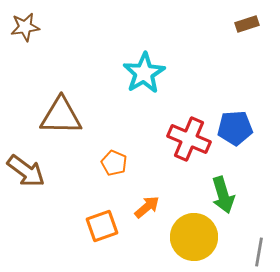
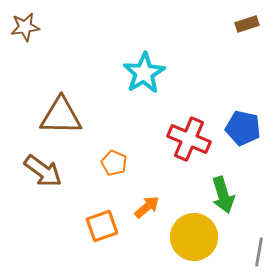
blue pentagon: moved 8 px right; rotated 16 degrees clockwise
brown arrow: moved 17 px right
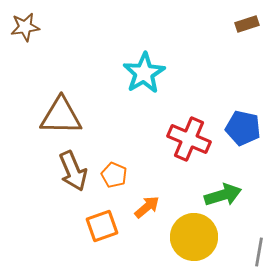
orange pentagon: moved 12 px down
brown arrow: moved 30 px right; rotated 30 degrees clockwise
green arrow: rotated 90 degrees counterclockwise
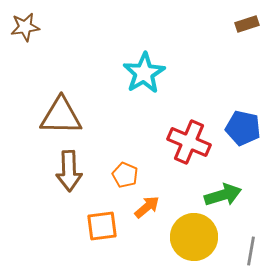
red cross: moved 3 px down
brown arrow: moved 4 px left; rotated 21 degrees clockwise
orange pentagon: moved 11 px right
orange square: rotated 12 degrees clockwise
gray line: moved 8 px left, 1 px up
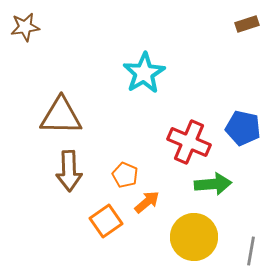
green arrow: moved 10 px left, 11 px up; rotated 12 degrees clockwise
orange arrow: moved 5 px up
orange square: moved 4 px right, 5 px up; rotated 28 degrees counterclockwise
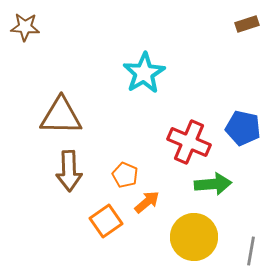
brown star: rotated 12 degrees clockwise
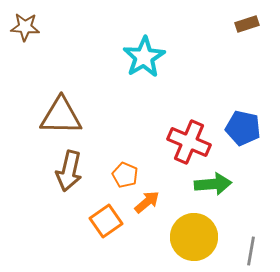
cyan star: moved 16 px up
brown arrow: rotated 15 degrees clockwise
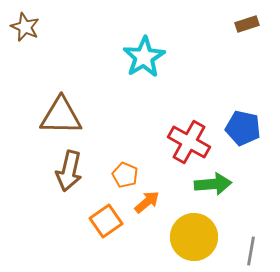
brown star: rotated 20 degrees clockwise
red cross: rotated 6 degrees clockwise
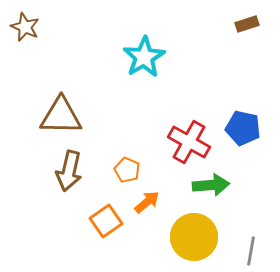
orange pentagon: moved 2 px right, 5 px up
green arrow: moved 2 px left, 1 px down
